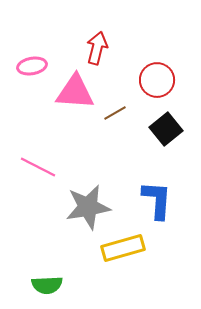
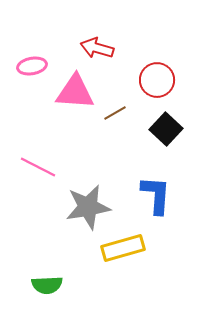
red arrow: rotated 88 degrees counterclockwise
black square: rotated 8 degrees counterclockwise
blue L-shape: moved 1 px left, 5 px up
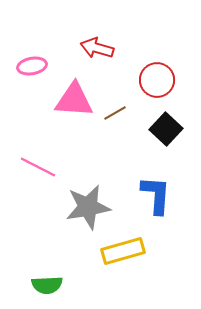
pink triangle: moved 1 px left, 8 px down
yellow rectangle: moved 3 px down
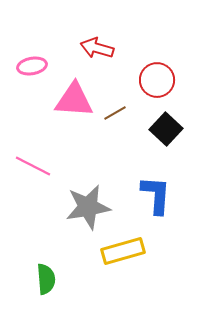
pink line: moved 5 px left, 1 px up
green semicircle: moved 1 px left, 6 px up; rotated 92 degrees counterclockwise
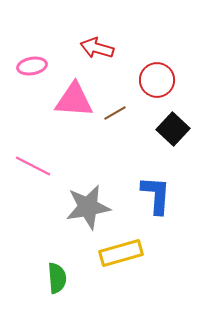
black square: moved 7 px right
yellow rectangle: moved 2 px left, 2 px down
green semicircle: moved 11 px right, 1 px up
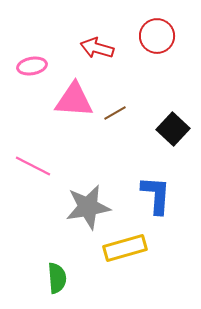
red circle: moved 44 px up
yellow rectangle: moved 4 px right, 5 px up
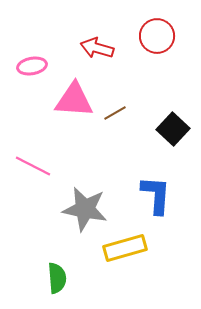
gray star: moved 3 px left, 2 px down; rotated 21 degrees clockwise
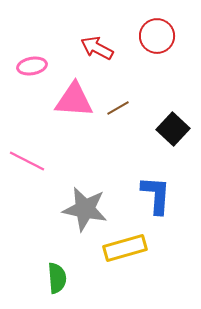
red arrow: rotated 12 degrees clockwise
brown line: moved 3 px right, 5 px up
pink line: moved 6 px left, 5 px up
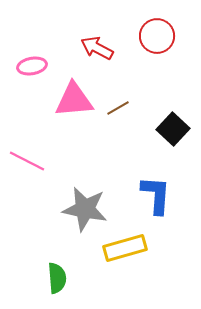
pink triangle: rotated 9 degrees counterclockwise
